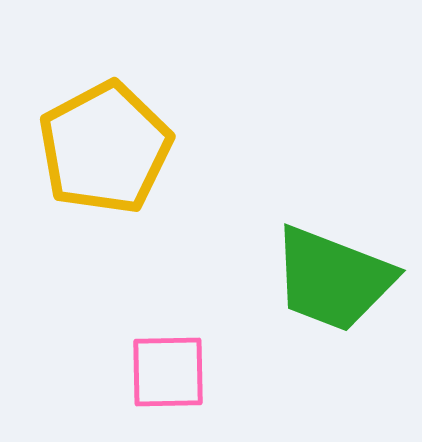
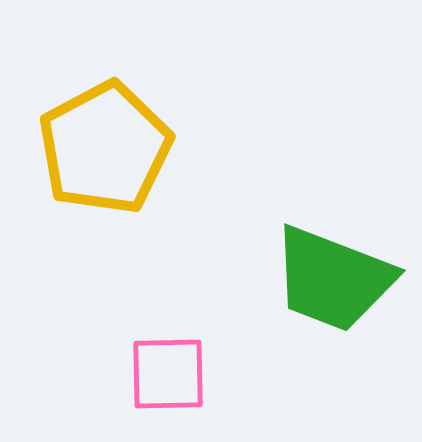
pink square: moved 2 px down
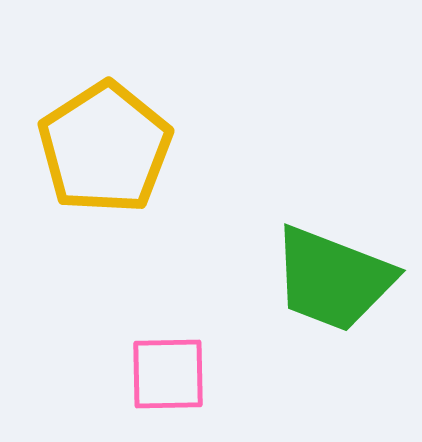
yellow pentagon: rotated 5 degrees counterclockwise
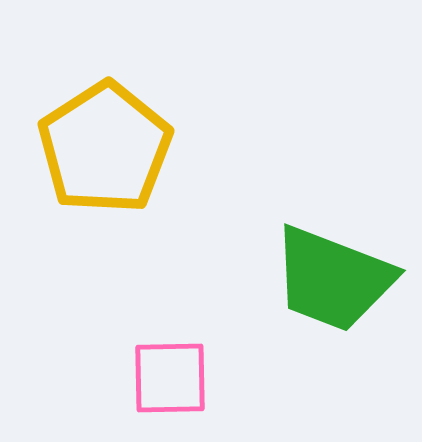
pink square: moved 2 px right, 4 px down
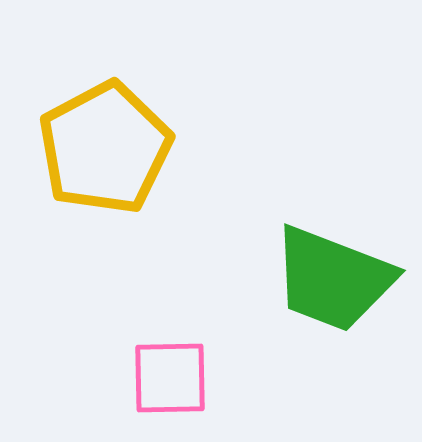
yellow pentagon: rotated 5 degrees clockwise
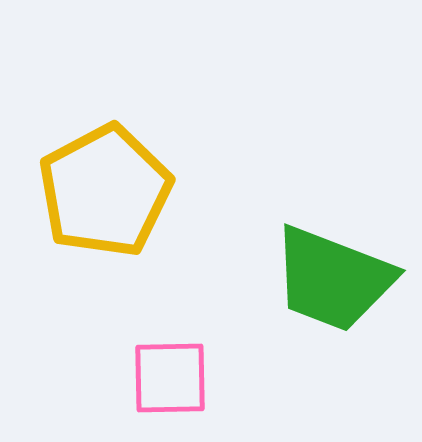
yellow pentagon: moved 43 px down
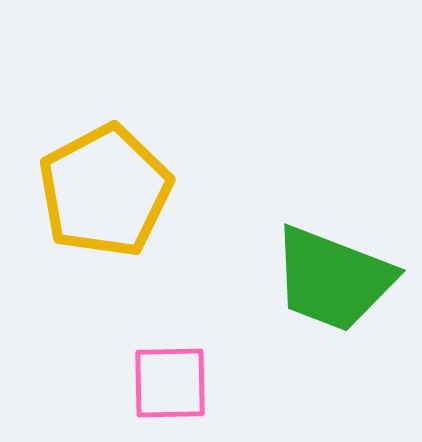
pink square: moved 5 px down
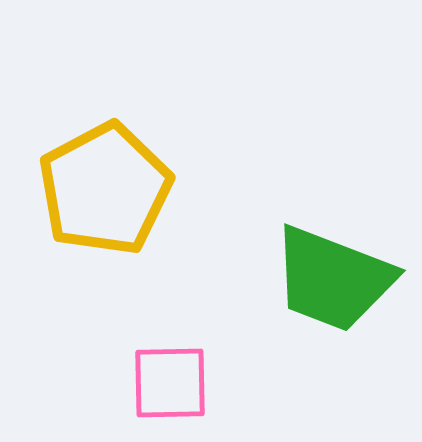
yellow pentagon: moved 2 px up
